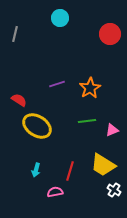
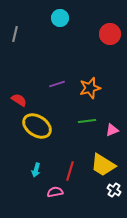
orange star: rotated 15 degrees clockwise
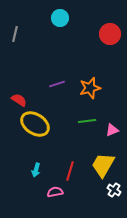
yellow ellipse: moved 2 px left, 2 px up
yellow trapezoid: rotated 88 degrees clockwise
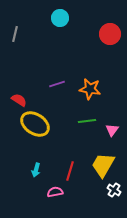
orange star: moved 1 px down; rotated 25 degrees clockwise
pink triangle: rotated 32 degrees counterclockwise
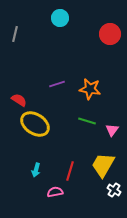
green line: rotated 24 degrees clockwise
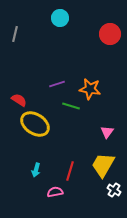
green line: moved 16 px left, 15 px up
pink triangle: moved 5 px left, 2 px down
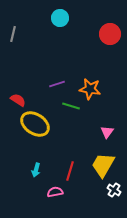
gray line: moved 2 px left
red semicircle: moved 1 px left
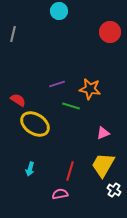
cyan circle: moved 1 px left, 7 px up
red circle: moved 2 px up
pink triangle: moved 4 px left, 1 px down; rotated 32 degrees clockwise
cyan arrow: moved 6 px left, 1 px up
pink semicircle: moved 5 px right, 2 px down
